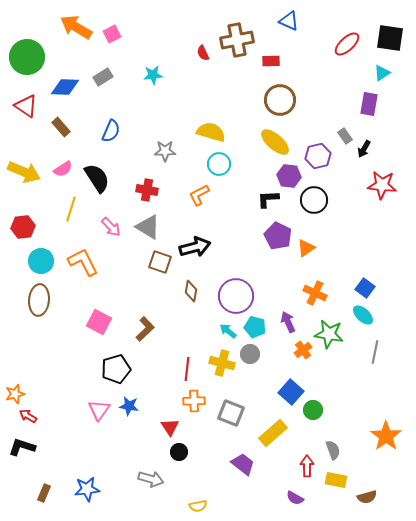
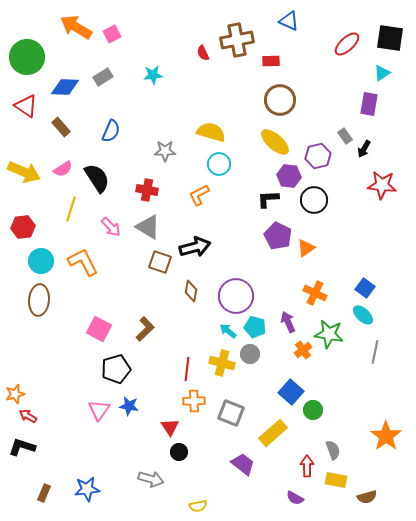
pink square at (99, 322): moved 7 px down
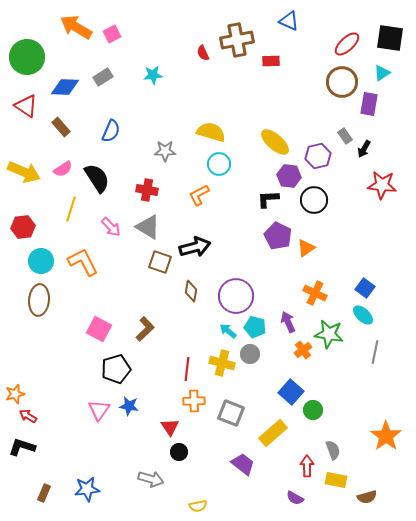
brown circle at (280, 100): moved 62 px right, 18 px up
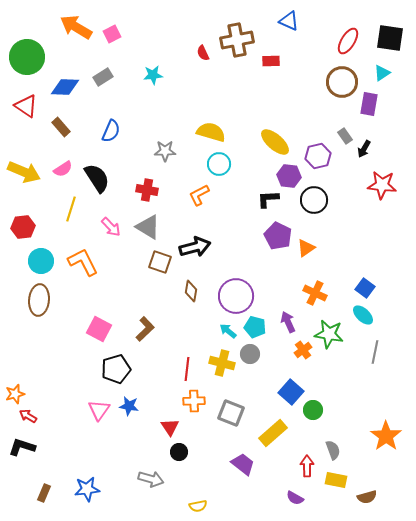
red ellipse at (347, 44): moved 1 px right, 3 px up; rotated 16 degrees counterclockwise
